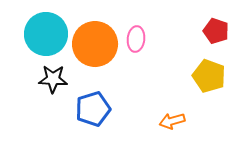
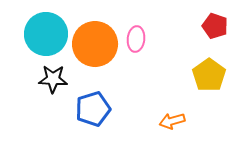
red pentagon: moved 1 px left, 5 px up
yellow pentagon: moved 1 px up; rotated 16 degrees clockwise
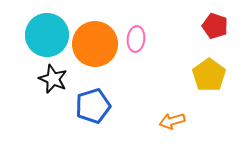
cyan circle: moved 1 px right, 1 px down
black star: rotated 20 degrees clockwise
blue pentagon: moved 3 px up
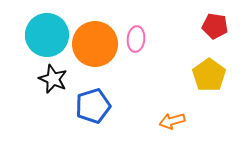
red pentagon: rotated 10 degrees counterclockwise
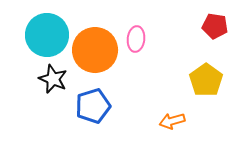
orange circle: moved 6 px down
yellow pentagon: moved 3 px left, 5 px down
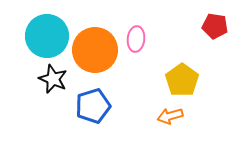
cyan circle: moved 1 px down
yellow pentagon: moved 24 px left
orange arrow: moved 2 px left, 5 px up
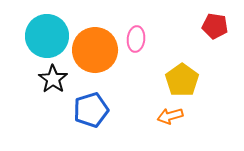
black star: rotated 12 degrees clockwise
blue pentagon: moved 2 px left, 4 px down
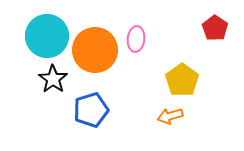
red pentagon: moved 2 px down; rotated 25 degrees clockwise
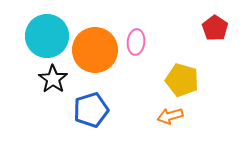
pink ellipse: moved 3 px down
yellow pentagon: rotated 20 degrees counterclockwise
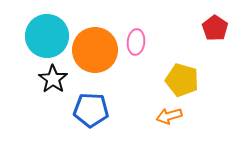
blue pentagon: rotated 20 degrees clockwise
orange arrow: moved 1 px left
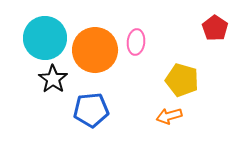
cyan circle: moved 2 px left, 2 px down
blue pentagon: rotated 8 degrees counterclockwise
